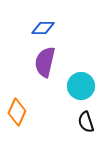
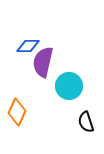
blue diamond: moved 15 px left, 18 px down
purple semicircle: moved 2 px left
cyan circle: moved 12 px left
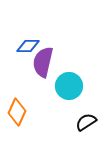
black semicircle: rotated 75 degrees clockwise
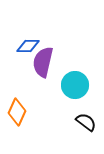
cyan circle: moved 6 px right, 1 px up
black semicircle: rotated 70 degrees clockwise
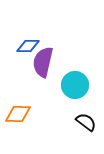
orange diamond: moved 1 px right, 2 px down; rotated 68 degrees clockwise
